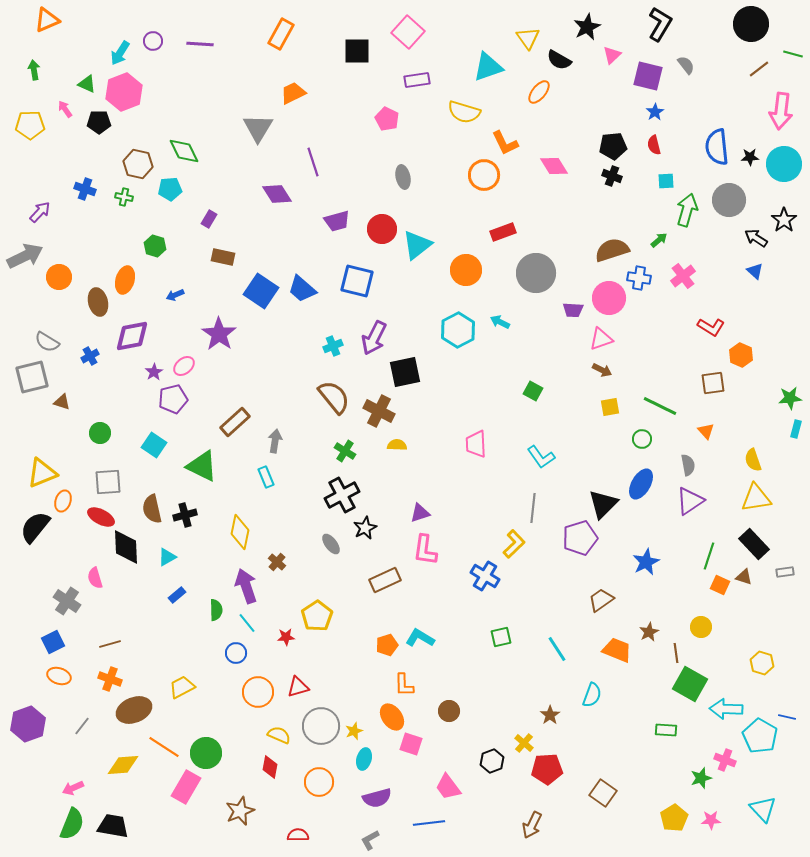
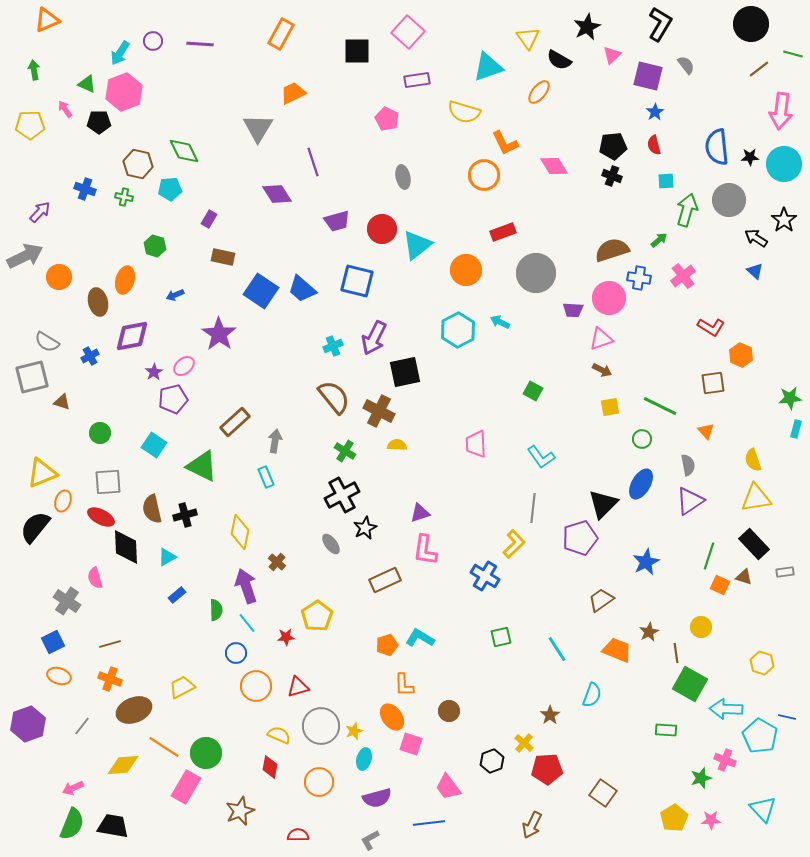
orange circle at (258, 692): moved 2 px left, 6 px up
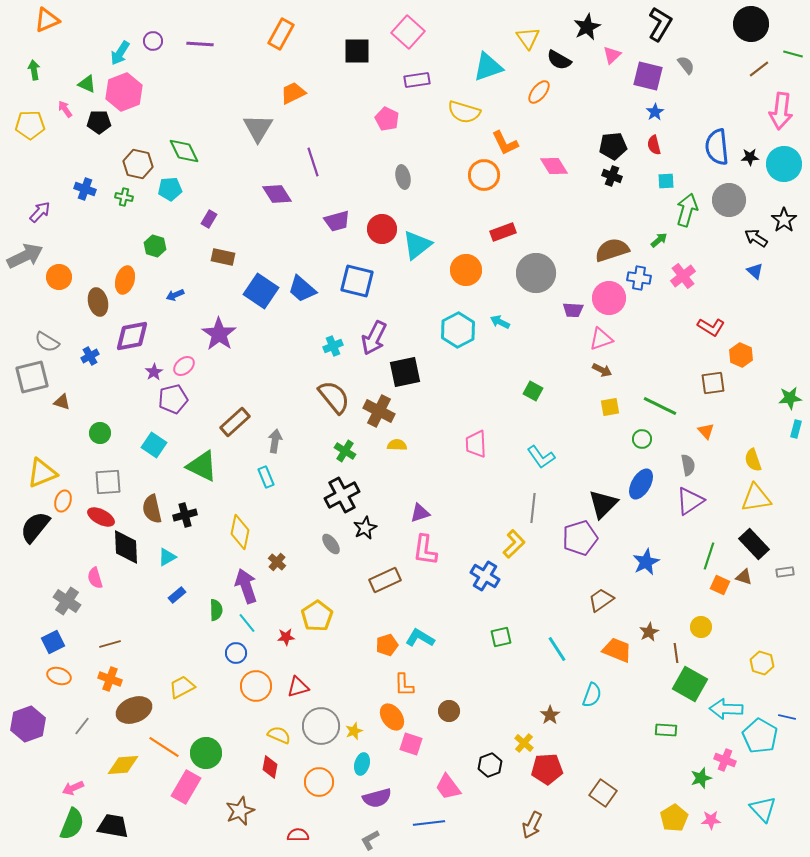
cyan ellipse at (364, 759): moved 2 px left, 5 px down
black hexagon at (492, 761): moved 2 px left, 4 px down
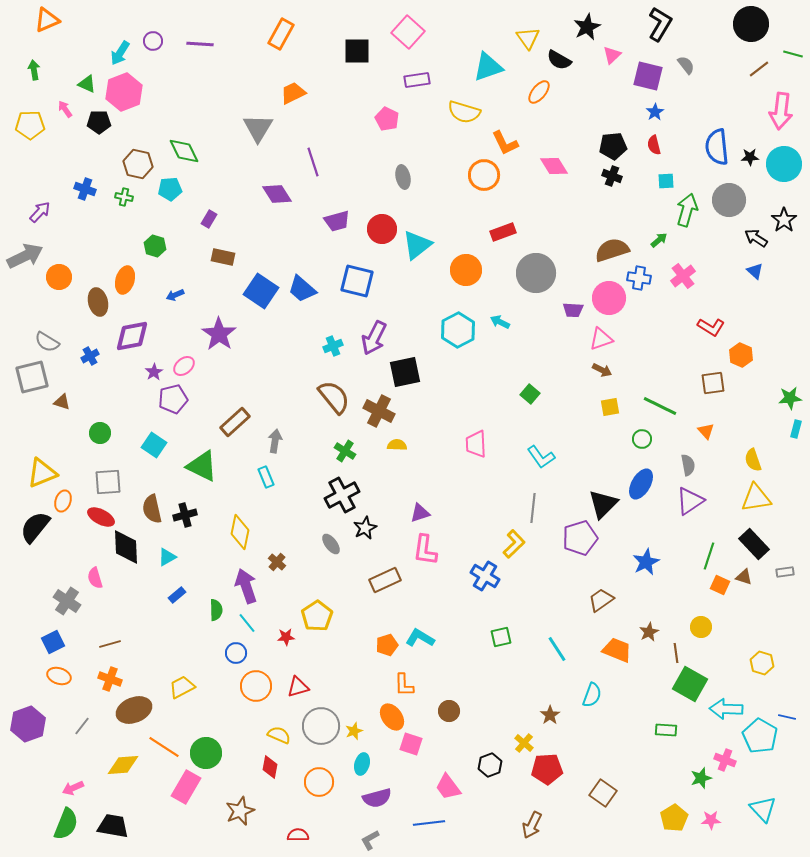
green square at (533, 391): moved 3 px left, 3 px down; rotated 12 degrees clockwise
green semicircle at (72, 824): moved 6 px left
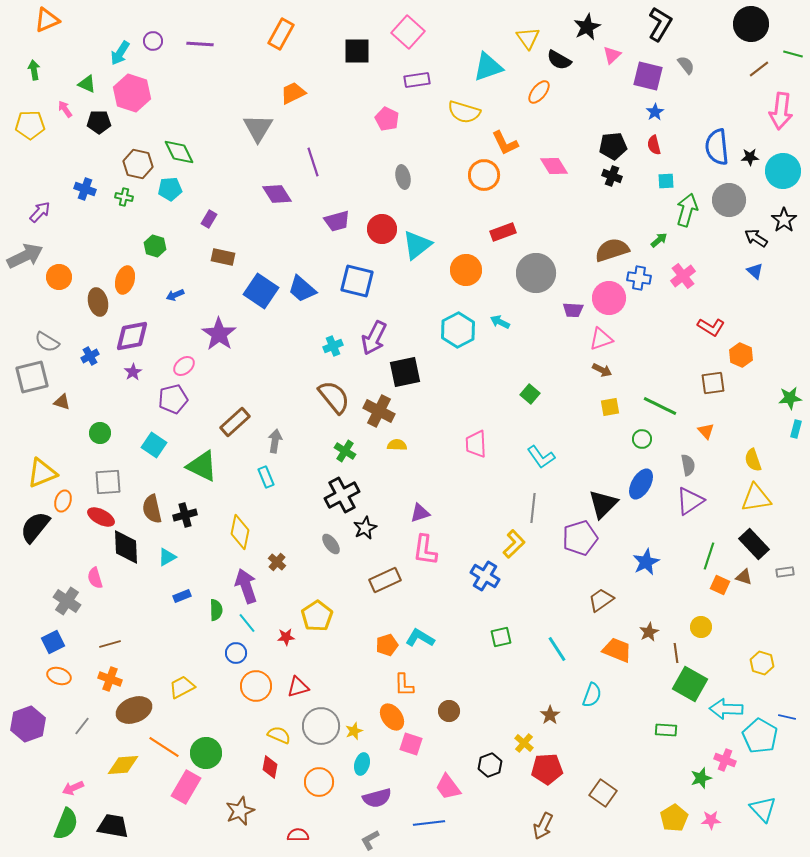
pink hexagon at (124, 92): moved 8 px right, 1 px down; rotated 21 degrees counterclockwise
green diamond at (184, 151): moved 5 px left, 1 px down
cyan circle at (784, 164): moved 1 px left, 7 px down
purple star at (154, 372): moved 21 px left
blue rectangle at (177, 595): moved 5 px right, 1 px down; rotated 18 degrees clockwise
brown arrow at (532, 825): moved 11 px right, 1 px down
